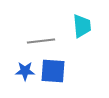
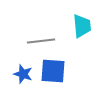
blue star: moved 2 px left, 3 px down; rotated 18 degrees clockwise
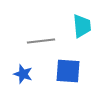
blue square: moved 15 px right
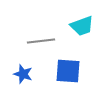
cyan trapezoid: rotated 75 degrees clockwise
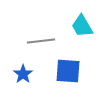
cyan trapezoid: rotated 80 degrees clockwise
blue star: rotated 18 degrees clockwise
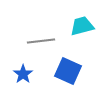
cyan trapezoid: rotated 105 degrees clockwise
blue square: rotated 20 degrees clockwise
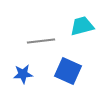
blue star: rotated 30 degrees clockwise
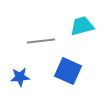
blue star: moved 3 px left, 3 px down
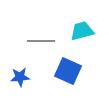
cyan trapezoid: moved 5 px down
gray line: rotated 8 degrees clockwise
